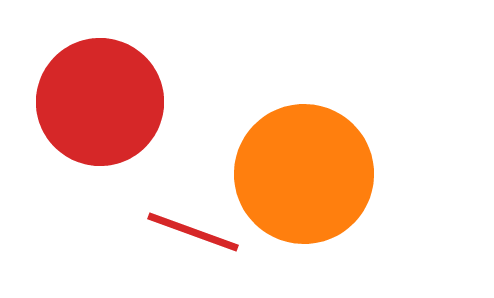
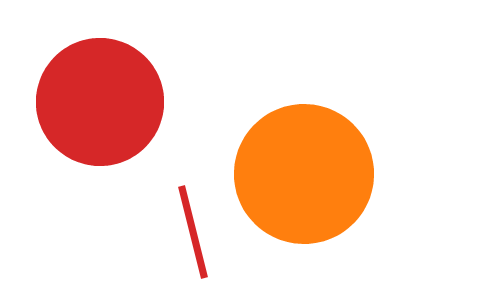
red line: rotated 56 degrees clockwise
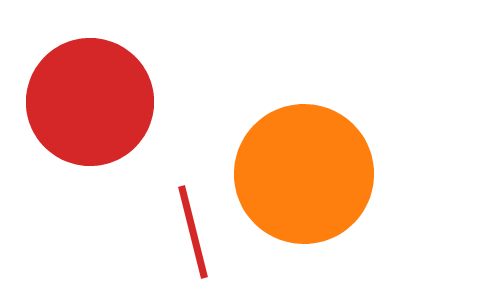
red circle: moved 10 px left
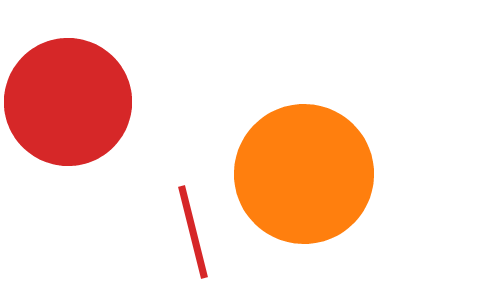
red circle: moved 22 px left
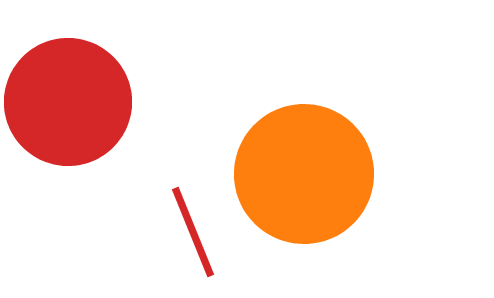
red line: rotated 8 degrees counterclockwise
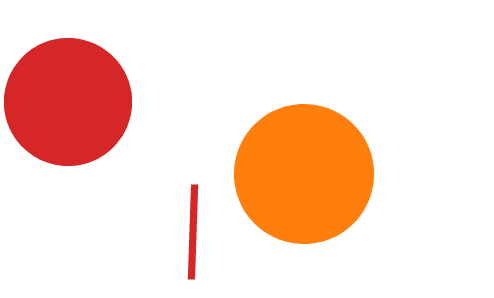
red line: rotated 24 degrees clockwise
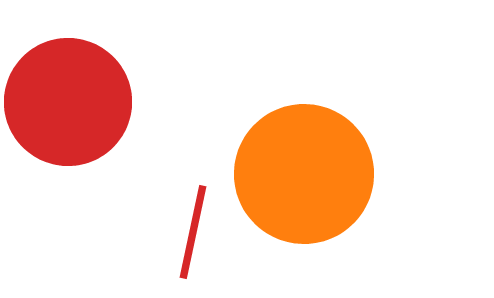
red line: rotated 10 degrees clockwise
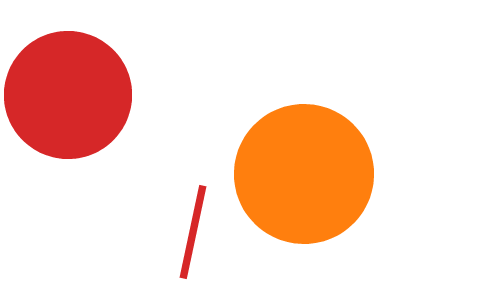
red circle: moved 7 px up
